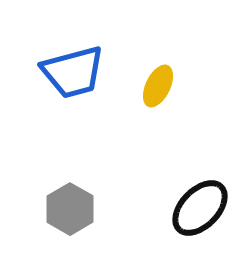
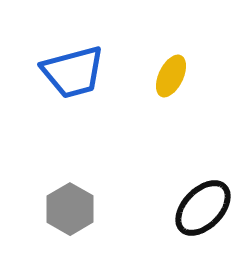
yellow ellipse: moved 13 px right, 10 px up
black ellipse: moved 3 px right
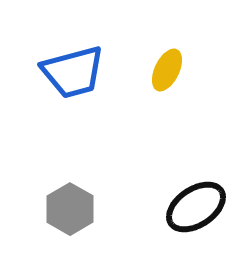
yellow ellipse: moved 4 px left, 6 px up
black ellipse: moved 7 px left, 1 px up; rotated 12 degrees clockwise
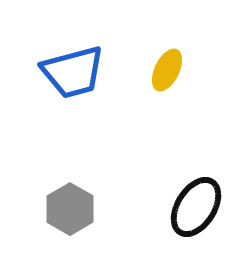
black ellipse: rotated 24 degrees counterclockwise
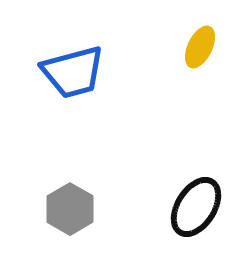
yellow ellipse: moved 33 px right, 23 px up
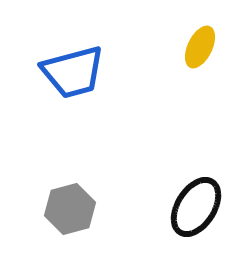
gray hexagon: rotated 15 degrees clockwise
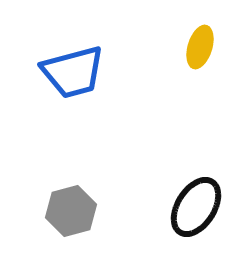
yellow ellipse: rotated 9 degrees counterclockwise
gray hexagon: moved 1 px right, 2 px down
